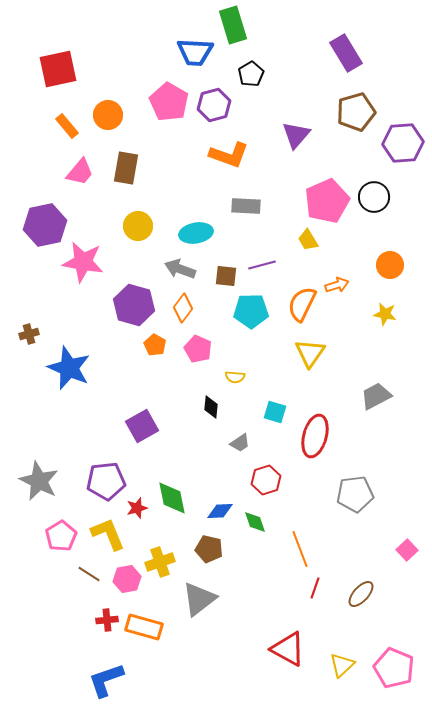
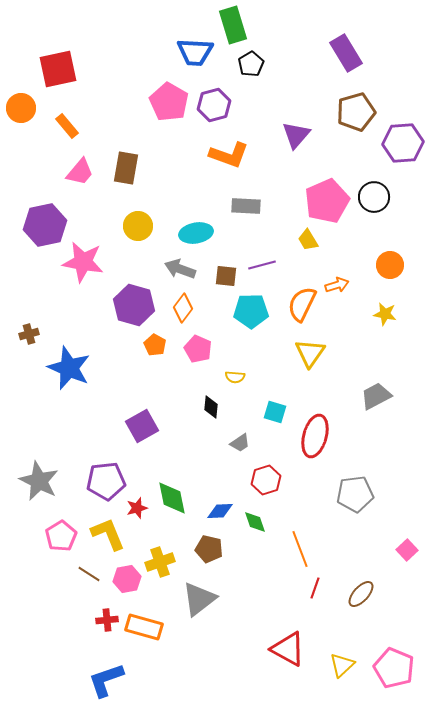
black pentagon at (251, 74): moved 10 px up
orange circle at (108, 115): moved 87 px left, 7 px up
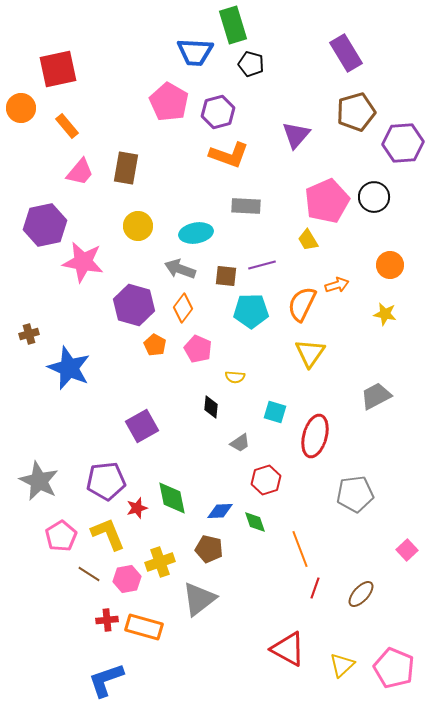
black pentagon at (251, 64): rotated 25 degrees counterclockwise
purple hexagon at (214, 105): moved 4 px right, 7 px down
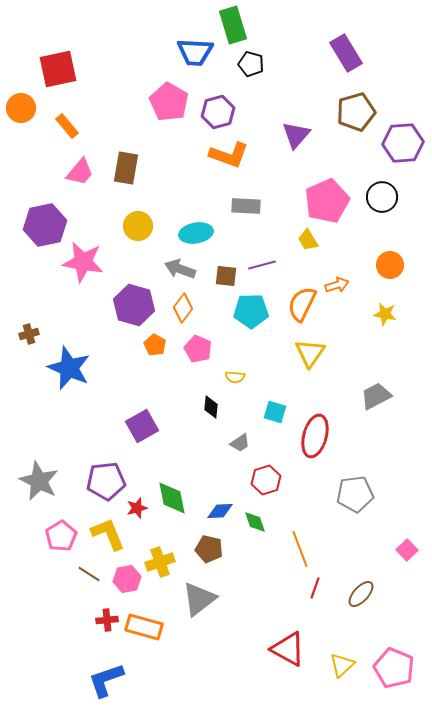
black circle at (374, 197): moved 8 px right
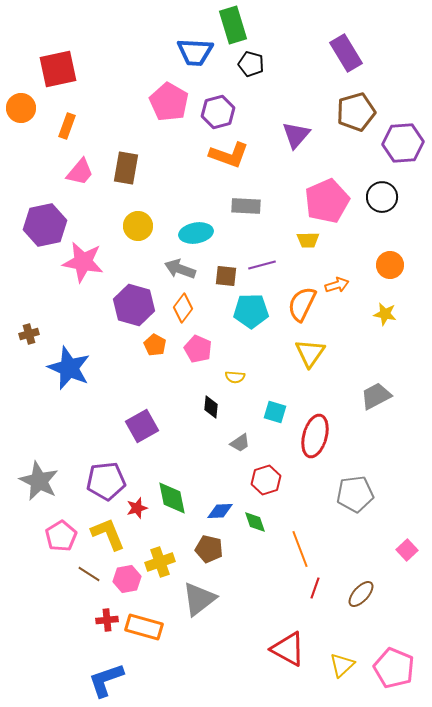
orange rectangle at (67, 126): rotated 60 degrees clockwise
yellow trapezoid at (308, 240): rotated 60 degrees counterclockwise
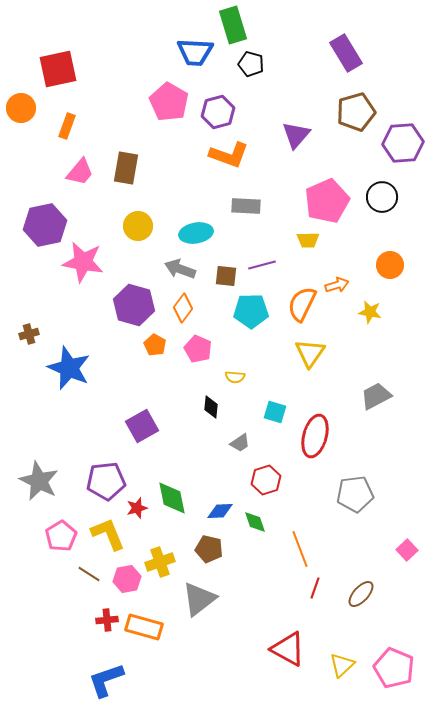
yellow star at (385, 314): moved 15 px left, 2 px up
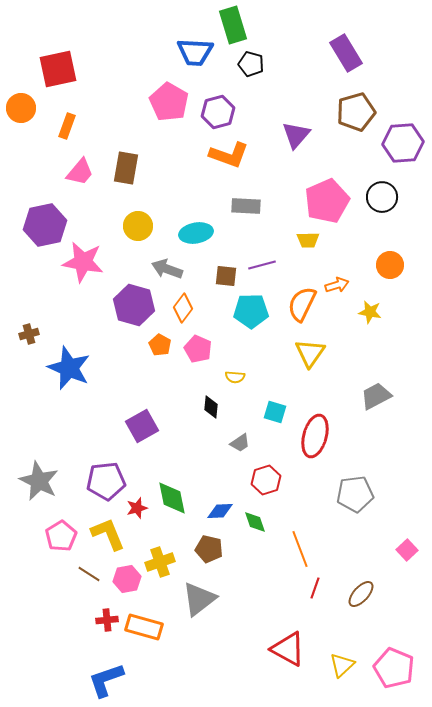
gray arrow at (180, 269): moved 13 px left
orange pentagon at (155, 345): moved 5 px right
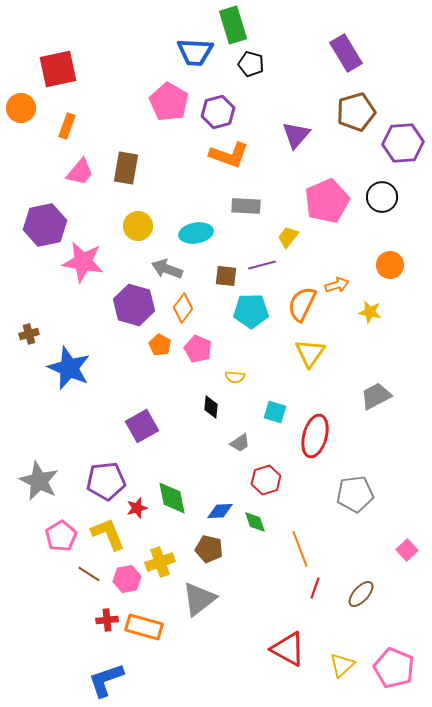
yellow trapezoid at (308, 240): moved 20 px left, 3 px up; rotated 130 degrees clockwise
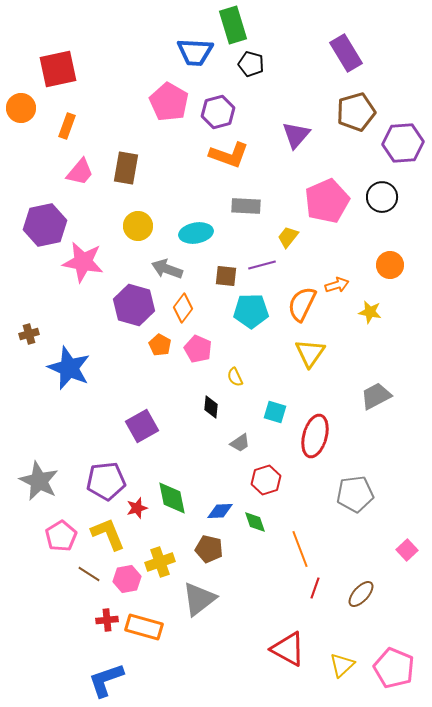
yellow semicircle at (235, 377): rotated 60 degrees clockwise
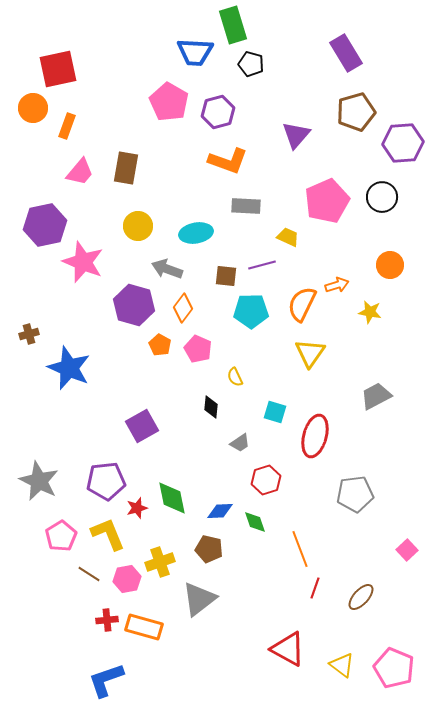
orange circle at (21, 108): moved 12 px right
orange L-shape at (229, 155): moved 1 px left, 6 px down
yellow trapezoid at (288, 237): rotated 75 degrees clockwise
pink star at (83, 262): rotated 12 degrees clockwise
brown ellipse at (361, 594): moved 3 px down
yellow triangle at (342, 665): rotated 40 degrees counterclockwise
